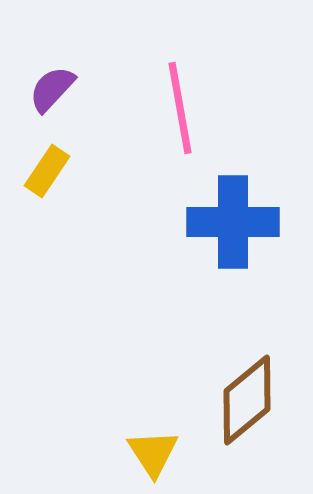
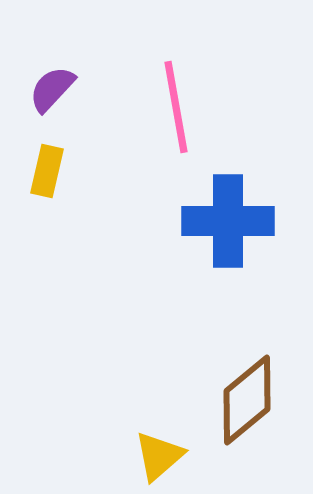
pink line: moved 4 px left, 1 px up
yellow rectangle: rotated 21 degrees counterclockwise
blue cross: moved 5 px left, 1 px up
yellow triangle: moved 6 px right, 3 px down; rotated 22 degrees clockwise
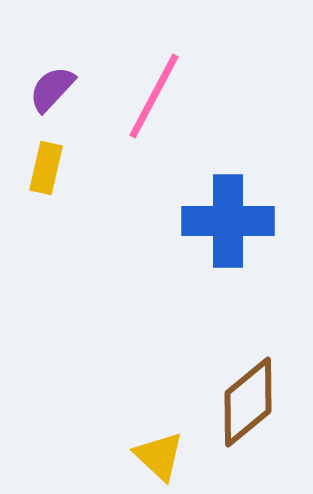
pink line: moved 22 px left, 11 px up; rotated 38 degrees clockwise
yellow rectangle: moved 1 px left, 3 px up
brown diamond: moved 1 px right, 2 px down
yellow triangle: rotated 36 degrees counterclockwise
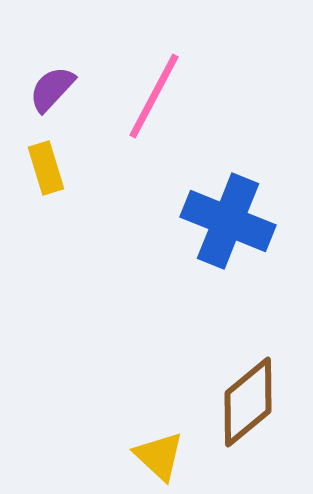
yellow rectangle: rotated 30 degrees counterclockwise
blue cross: rotated 22 degrees clockwise
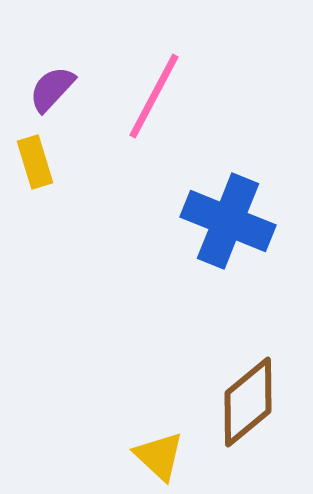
yellow rectangle: moved 11 px left, 6 px up
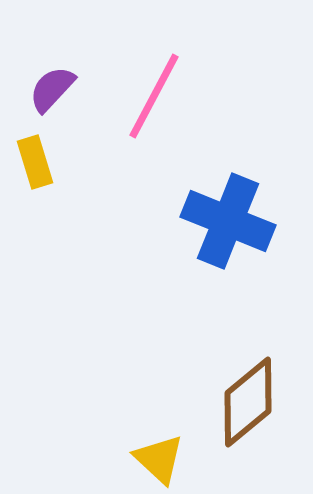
yellow triangle: moved 3 px down
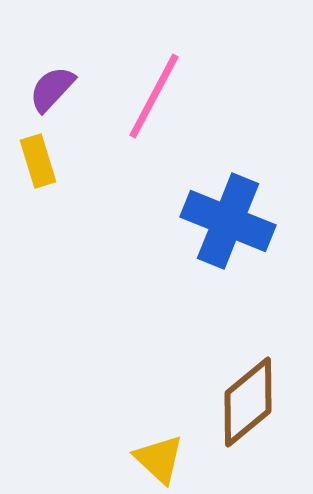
yellow rectangle: moved 3 px right, 1 px up
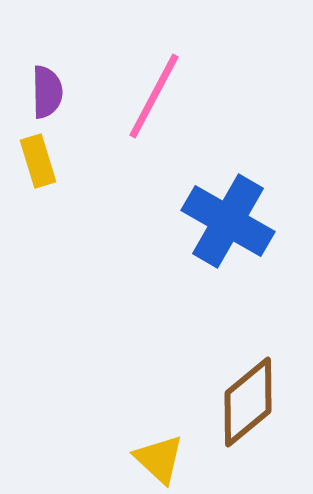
purple semicircle: moved 5 px left, 3 px down; rotated 136 degrees clockwise
blue cross: rotated 8 degrees clockwise
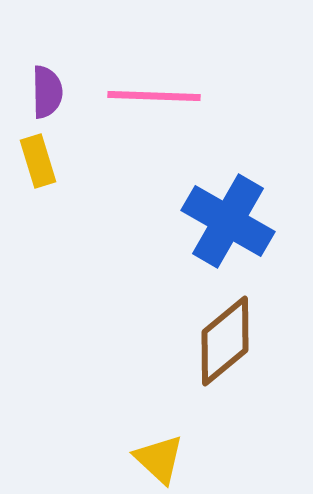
pink line: rotated 64 degrees clockwise
brown diamond: moved 23 px left, 61 px up
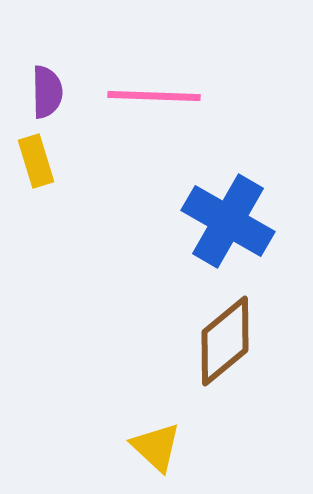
yellow rectangle: moved 2 px left
yellow triangle: moved 3 px left, 12 px up
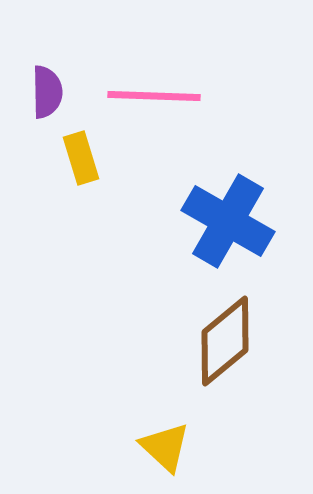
yellow rectangle: moved 45 px right, 3 px up
yellow triangle: moved 9 px right
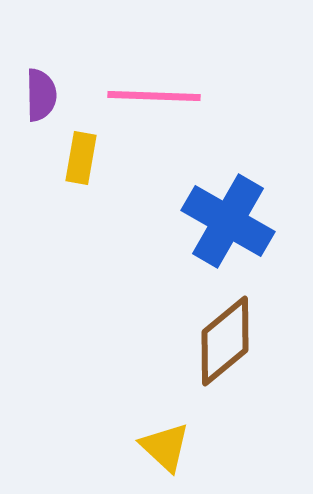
purple semicircle: moved 6 px left, 3 px down
yellow rectangle: rotated 27 degrees clockwise
